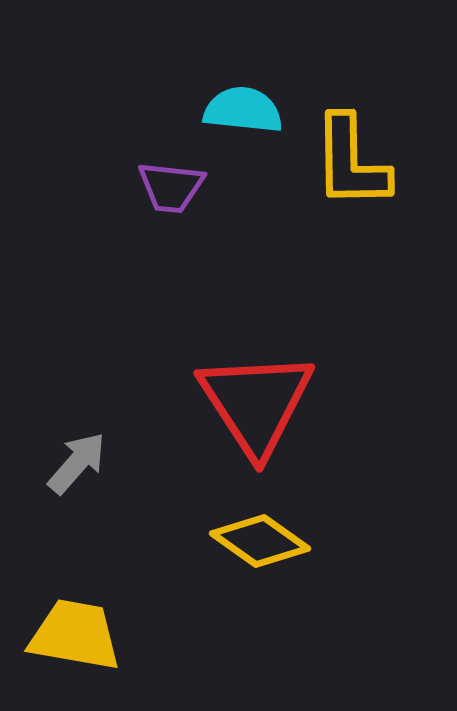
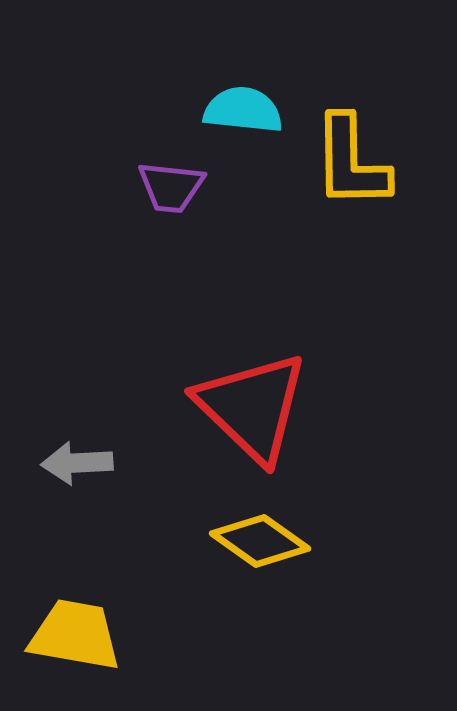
red triangle: moved 4 px left, 4 px down; rotated 13 degrees counterclockwise
gray arrow: rotated 134 degrees counterclockwise
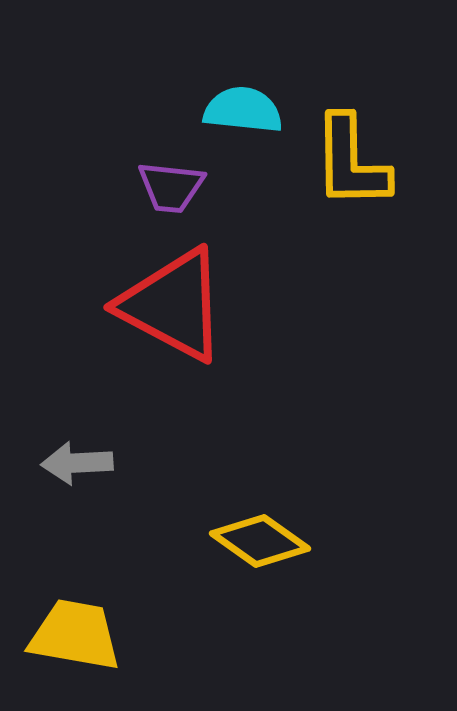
red triangle: moved 79 px left, 102 px up; rotated 16 degrees counterclockwise
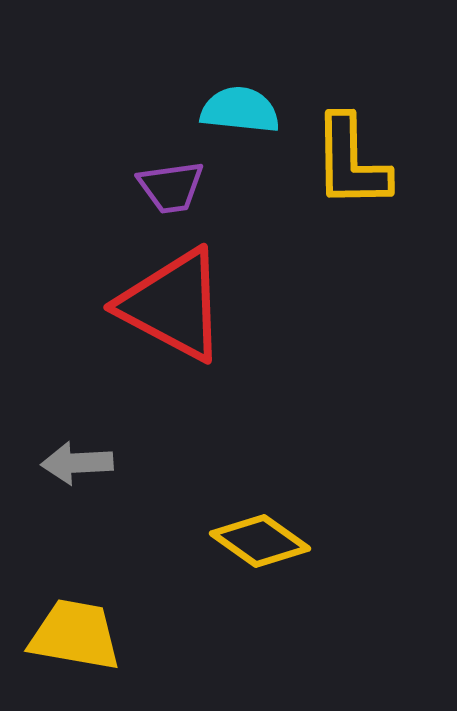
cyan semicircle: moved 3 px left
purple trapezoid: rotated 14 degrees counterclockwise
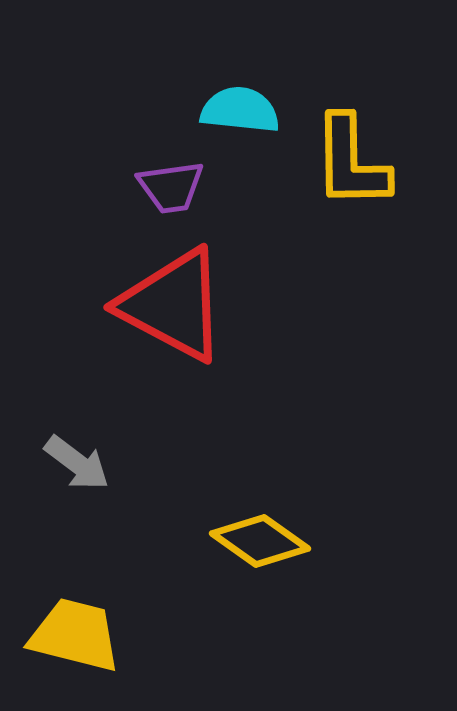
gray arrow: rotated 140 degrees counterclockwise
yellow trapezoid: rotated 4 degrees clockwise
